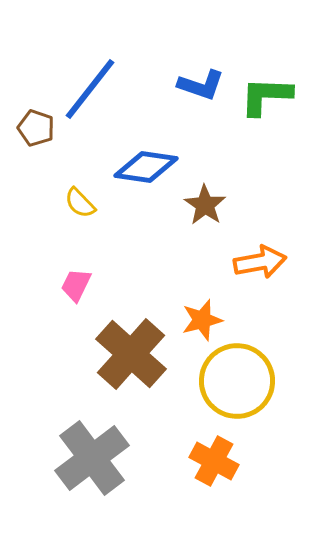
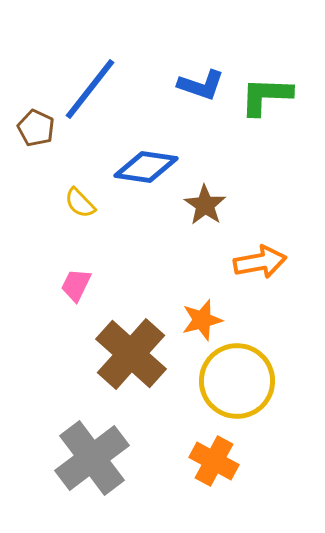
brown pentagon: rotated 6 degrees clockwise
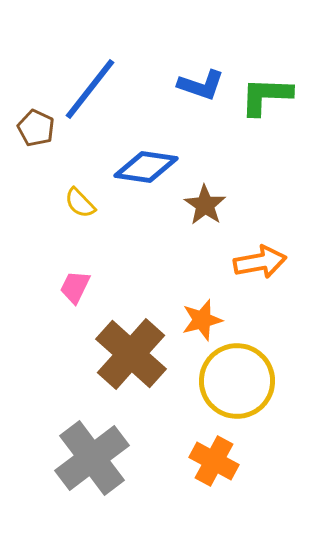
pink trapezoid: moved 1 px left, 2 px down
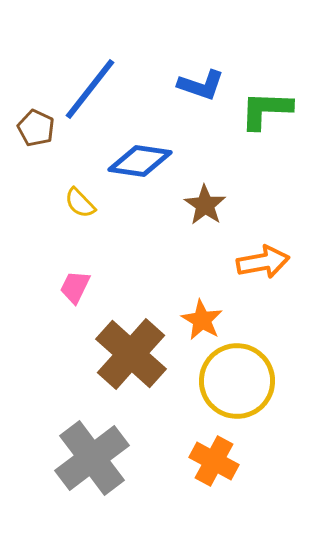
green L-shape: moved 14 px down
blue diamond: moved 6 px left, 6 px up
orange arrow: moved 3 px right
orange star: rotated 27 degrees counterclockwise
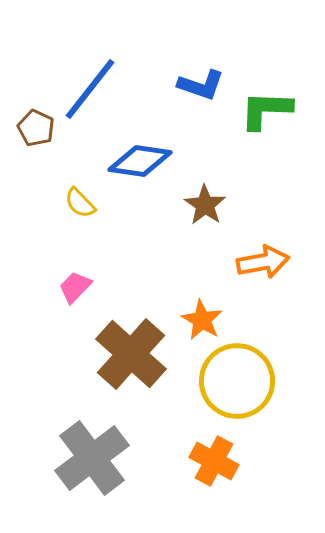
pink trapezoid: rotated 18 degrees clockwise
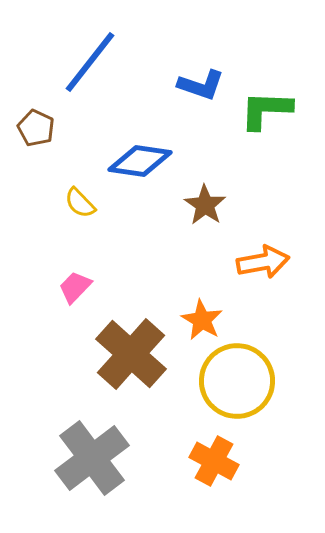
blue line: moved 27 px up
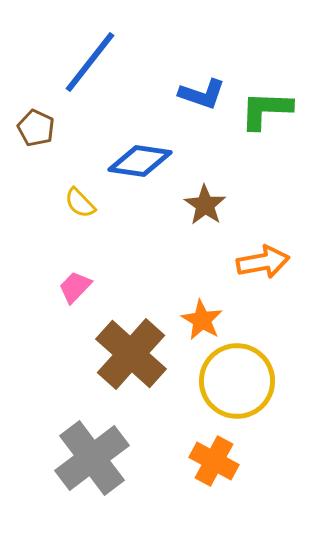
blue L-shape: moved 1 px right, 9 px down
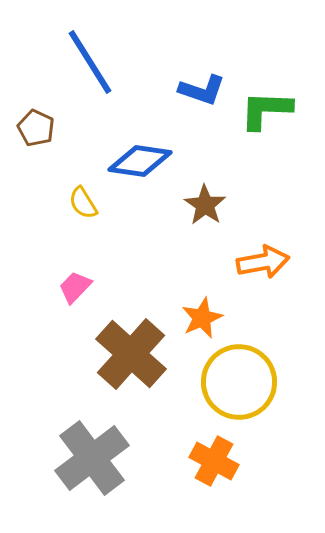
blue line: rotated 70 degrees counterclockwise
blue L-shape: moved 4 px up
yellow semicircle: moved 3 px right; rotated 12 degrees clockwise
orange star: moved 2 px up; rotated 18 degrees clockwise
yellow circle: moved 2 px right, 1 px down
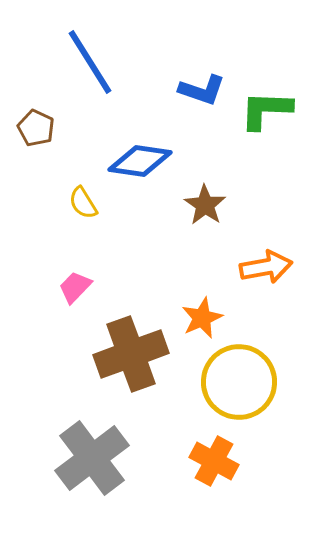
orange arrow: moved 3 px right, 5 px down
brown cross: rotated 28 degrees clockwise
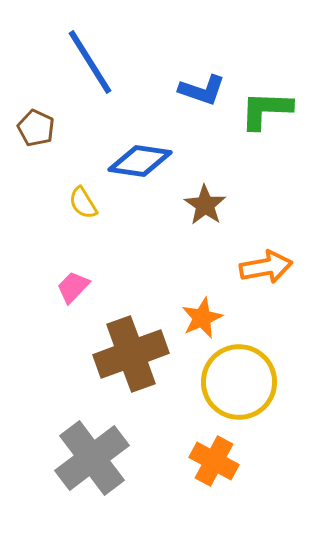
pink trapezoid: moved 2 px left
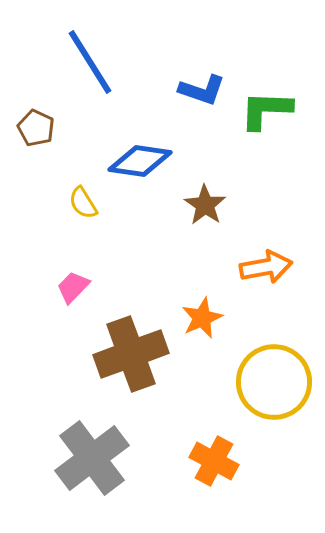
yellow circle: moved 35 px right
